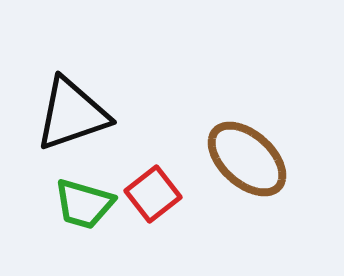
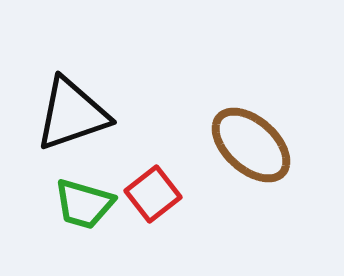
brown ellipse: moved 4 px right, 14 px up
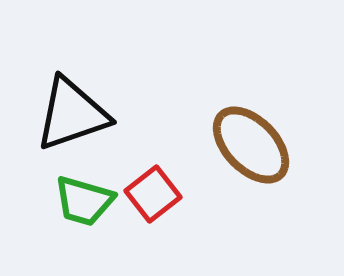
brown ellipse: rotated 4 degrees clockwise
green trapezoid: moved 3 px up
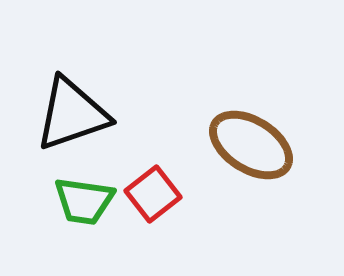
brown ellipse: rotated 14 degrees counterclockwise
green trapezoid: rotated 8 degrees counterclockwise
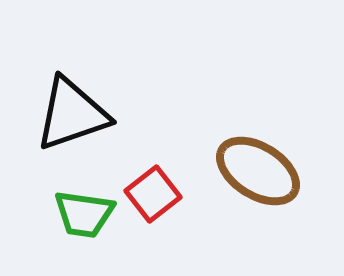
brown ellipse: moved 7 px right, 26 px down
green trapezoid: moved 13 px down
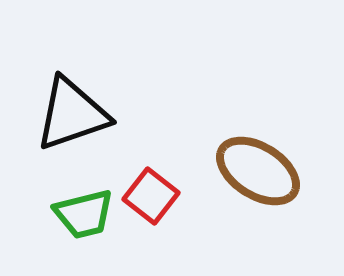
red square: moved 2 px left, 2 px down; rotated 14 degrees counterclockwise
green trapezoid: rotated 22 degrees counterclockwise
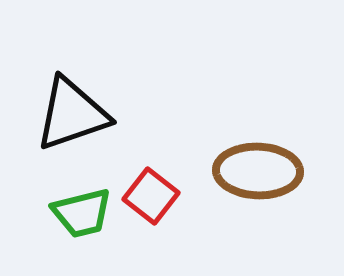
brown ellipse: rotated 30 degrees counterclockwise
green trapezoid: moved 2 px left, 1 px up
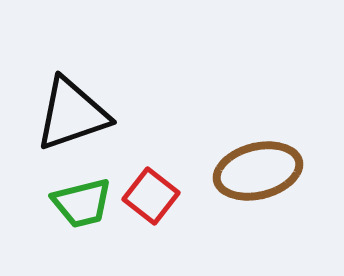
brown ellipse: rotated 16 degrees counterclockwise
green trapezoid: moved 10 px up
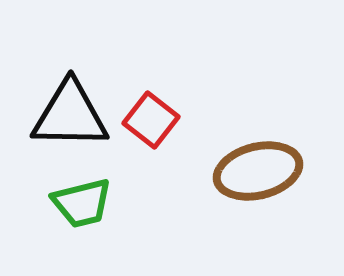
black triangle: moved 2 px left, 1 px down; rotated 20 degrees clockwise
red square: moved 76 px up
